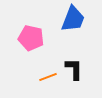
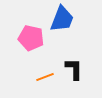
blue trapezoid: moved 11 px left
orange line: moved 3 px left
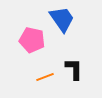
blue trapezoid: rotated 56 degrees counterclockwise
pink pentagon: moved 1 px right, 2 px down
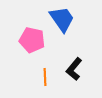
black L-shape: rotated 140 degrees counterclockwise
orange line: rotated 72 degrees counterclockwise
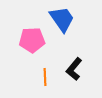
pink pentagon: rotated 15 degrees counterclockwise
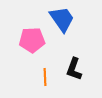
black L-shape: rotated 20 degrees counterclockwise
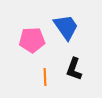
blue trapezoid: moved 4 px right, 8 px down
